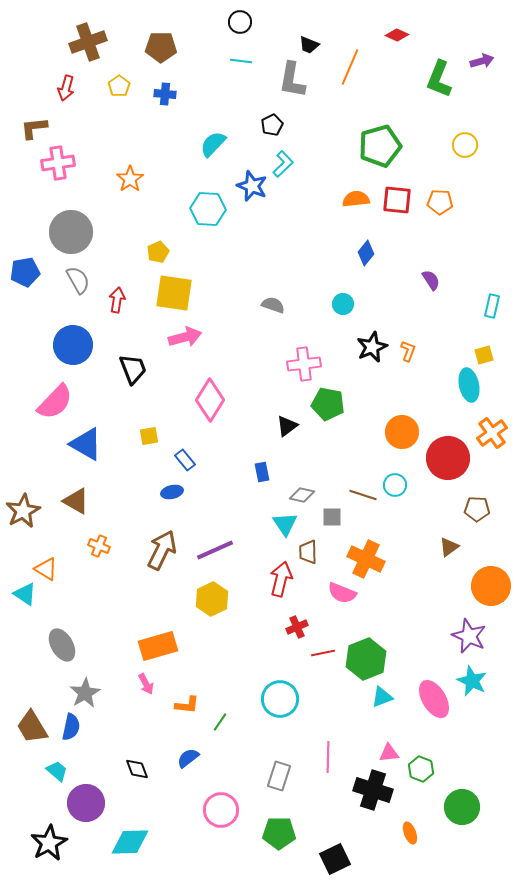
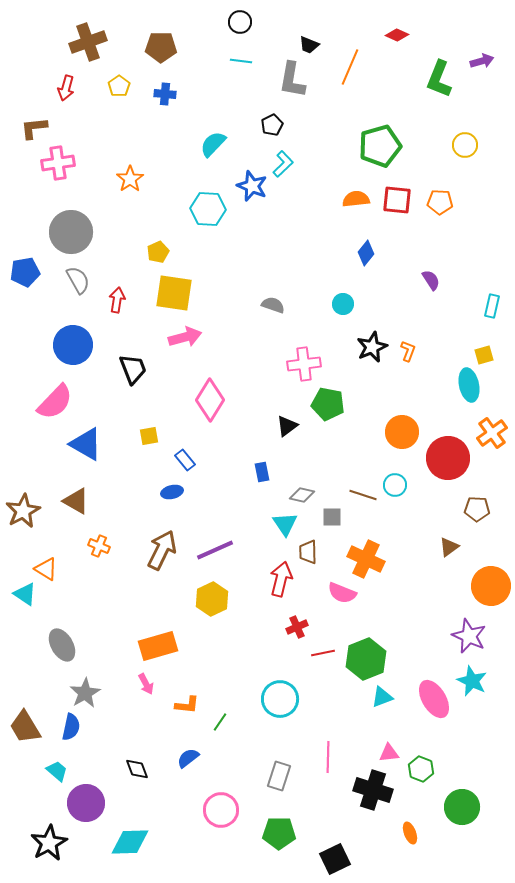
brown trapezoid at (32, 727): moved 7 px left
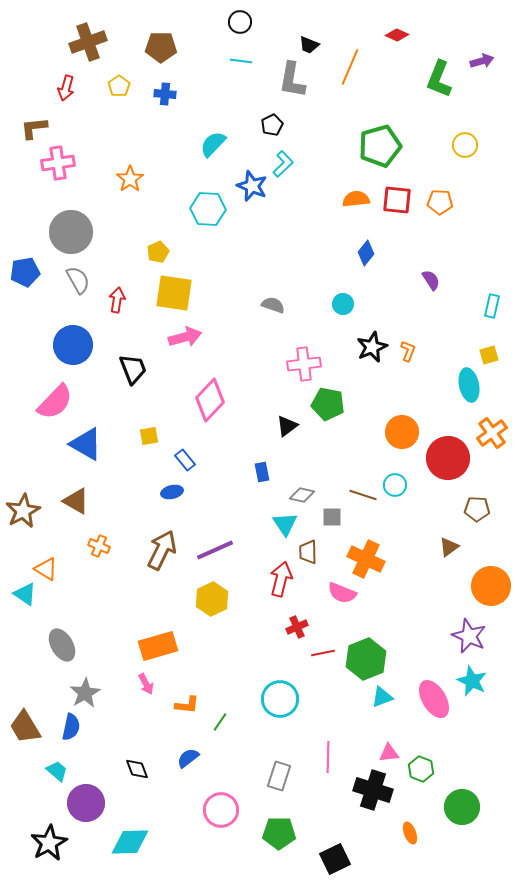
yellow square at (484, 355): moved 5 px right
pink diamond at (210, 400): rotated 12 degrees clockwise
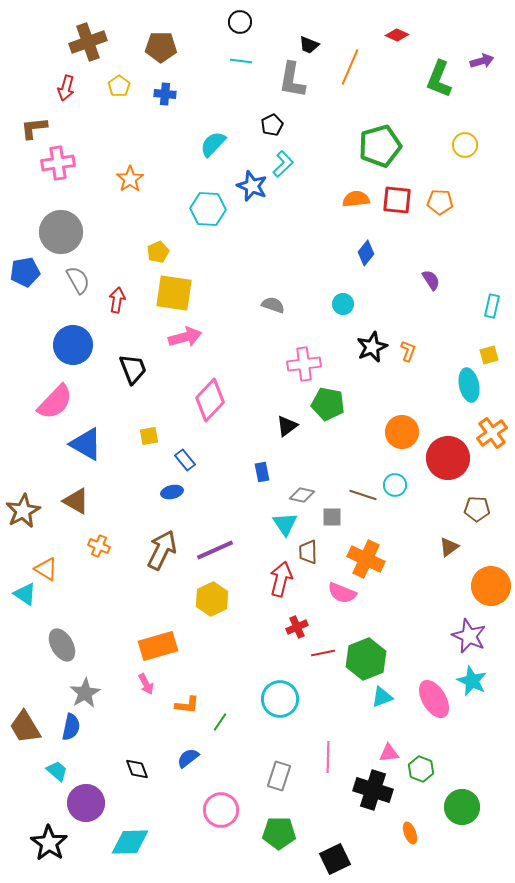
gray circle at (71, 232): moved 10 px left
black star at (49, 843): rotated 9 degrees counterclockwise
